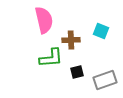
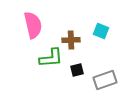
pink semicircle: moved 11 px left, 5 px down
black square: moved 2 px up
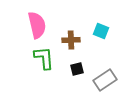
pink semicircle: moved 4 px right
green L-shape: moved 7 px left; rotated 90 degrees counterclockwise
black square: moved 1 px up
gray rectangle: rotated 15 degrees counterclockwise
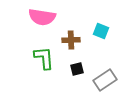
pink semicircle: moved 5 px right, 8 px up; rotated 112 degrees clockwise
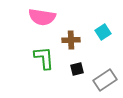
cyan square: moved 2 px right, 1 px down; rotated 35 degrees clockwise
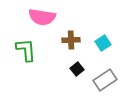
cyan square: moved 11 px down
green L-shape: moved 18 px left, 8 px up
black square: rotated 24 degrees counterclockwise
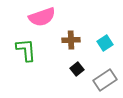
pink semicircle: rotated 28 degrees counterclockwise
cyan square: moved 2 px right
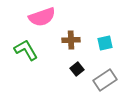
cyan square: rotated 21 degrees clockwise
green L-shape: rotated 25 degrees counterclockwise
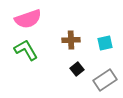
pink semicircle: moved 14 px left, 2 px down
